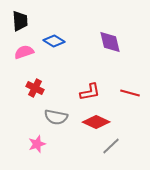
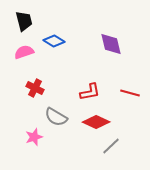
black trapezoid: moved 4 px right; rotated 10 degrees counterclockwise
purple diamond: moved 1 px right, 2 px down
gray semicircle: rotated 20 degrees clockwise
pink star: moved 3 px left, 7 px up
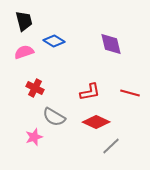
gray semicircle: moved 2 px left
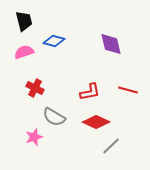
blue diamond: rotated 15 degrees counterclockwise
red line: moved 2 px left, 3 px up
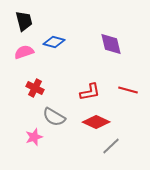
blue diamond: moved 1 px down
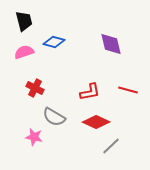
pink star: rotated 30 degrees clockwise
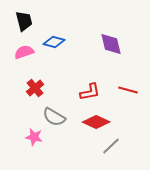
red cross: rotated 24 degrees clockwise
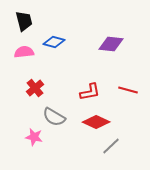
purple diamond: rotated 70 degrees counterclockwise
pink semicircle: rotated 12 degrees clockwise
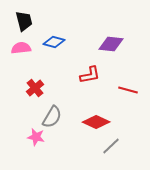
pink semicircle: moved 3 px left, 4 px up
red L-shape: moved 17 px up
gray semicircle: moved 2 px left; rotated 90 degrees counterclockwise
pink star: moved 2 px right
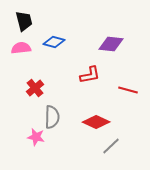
gray semicircle: rotated 30 degrees counterclockwise
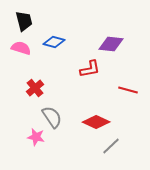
pink semicircle: rotated 24 degrees clockwise
red L-shape: moved 6 px up
gray semicircle: rotated 35 degrees counterclockwise
